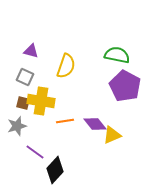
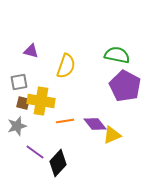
gray square: moved 6 px left, 5 px down; rotated 36 degrees counterclockwise
black diamond: moved 3 px right, 7 px up
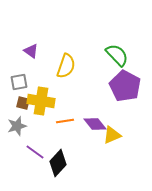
purple triangle: rotated 21 degrees clockwise
green semicircle: rotated 35 degrees clockwise
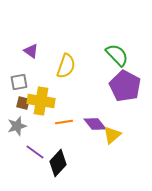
orange line: moved 1 px left, 1 px down
yellow triangle: rotated 18 degrees counterclockwise
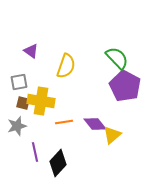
green semicircle: moved 3 px down
purple line: rotated 42 degrees clockwise
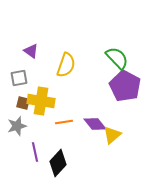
yellow semicircle: moved 1 px up
gray square: moved 4 px up
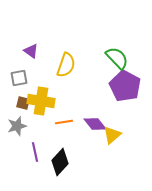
black diamond: moved 2 px right, 1 px up
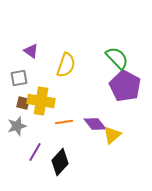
purple line: rotated 42 degrees clockwise
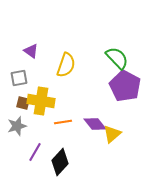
orange line: moved 1 px left
yellow triangle: moved 1 px up
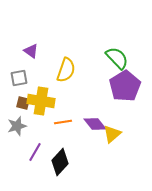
yellow semicircle: moved 5 px down
purple pentagon: rotated 12 degrees clockwise
